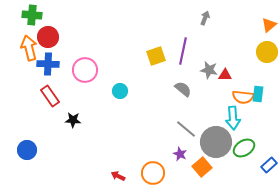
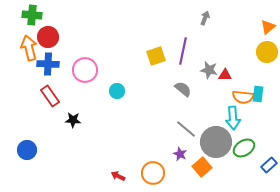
orange triangle: moved 1 px left, 2 px down
cyan circle: moved 3 px left
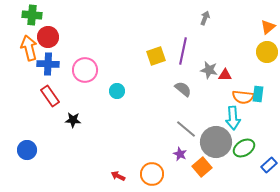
orange circle: moved 1 px left, 1 px down
